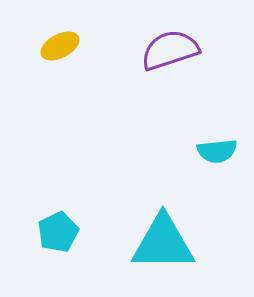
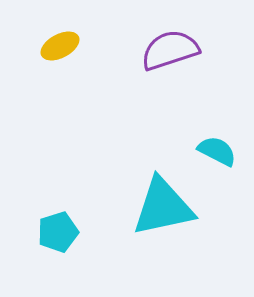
cyan semicircle: rotated 147 degrees counterclockwise
cyan pentagon: rotated 9 degrees clockwise
cyan triangle: moved 36 px up; rotated 12 degrees counterclockwise
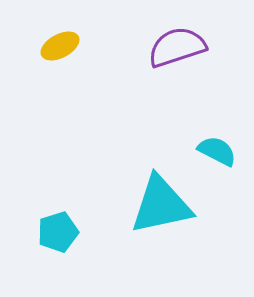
purple semicircle: moved 7 px right, 3 px up
cyan triangle: moved 2 px left, 2 px up
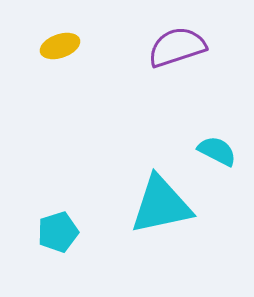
yellow ellipse: rotated 9 degrees clockwise
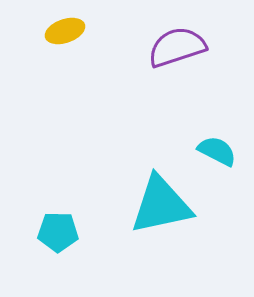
yellow ellipse: moved 5 px right, 15 px up
cyan pentagon: rotated 18 degrees clockwise
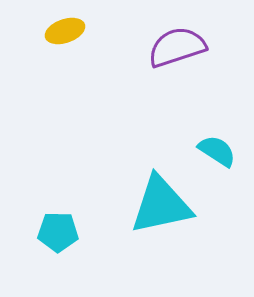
cyan semicircle: rotated 6 degrees clockwise
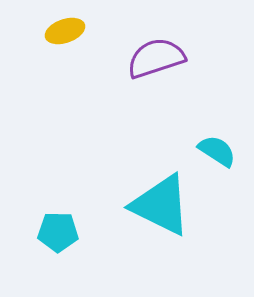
purple semicircle: moved 21 px left, 11 px down
cyan triangle: rotated 38 degrees clockwise
